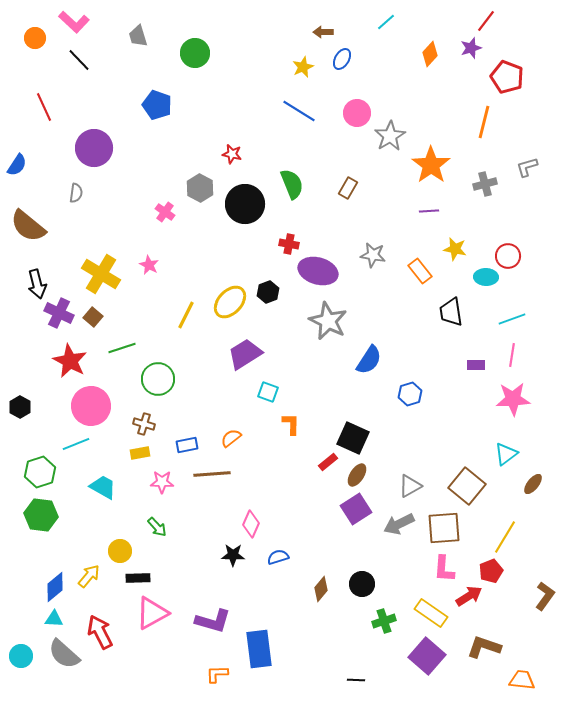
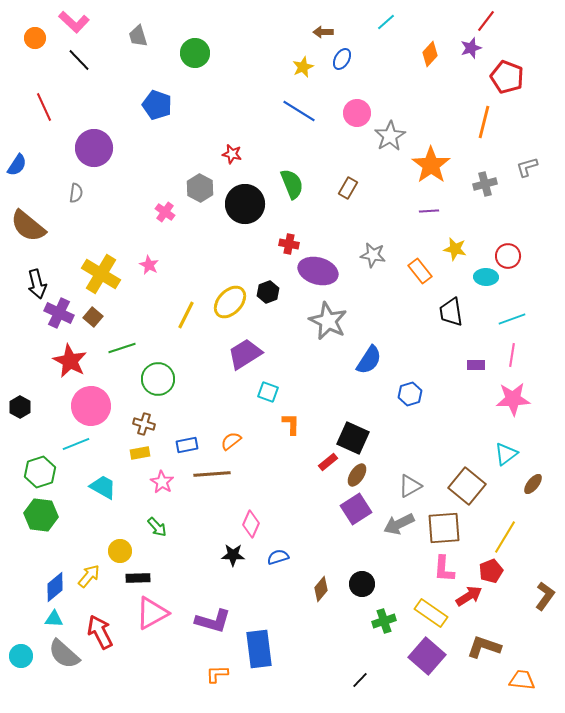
orange semicircle at (231, 438): moved 3 px down
pink star at (162, 482): rotated 30 degrees clockwise
black line at (356, 680): moved 4 px right; rotated 48 degrees counterclockwise
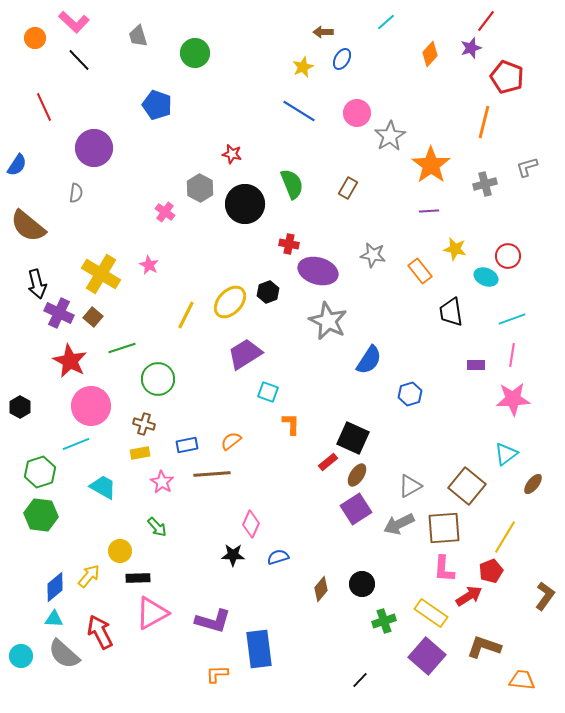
cyan ellipse at (486, 277): rotated 20 degrees clockwise
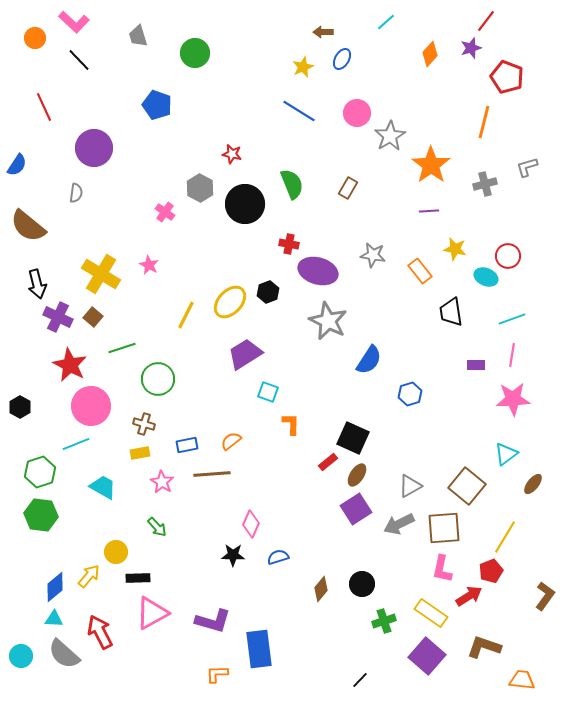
purple cross at (59, 313): moved 1 px left, 4 px down
red star at (70, 361): moved 4 px down
yellow circle at (120, 551): moved 4 px left, 1 px down
pink L-shape at (444, 569): moved 2 px left; rotated 8 degrees clockwise
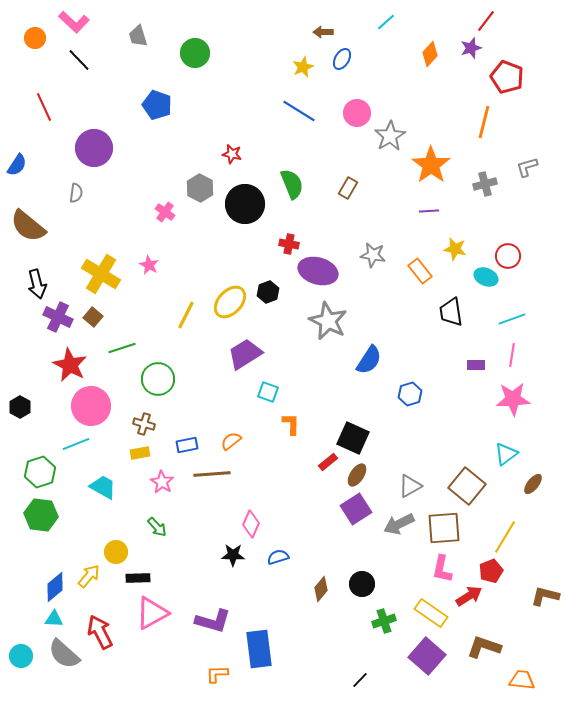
brown L-shape at (545, 596): rotated 112 degrees counterclockwise
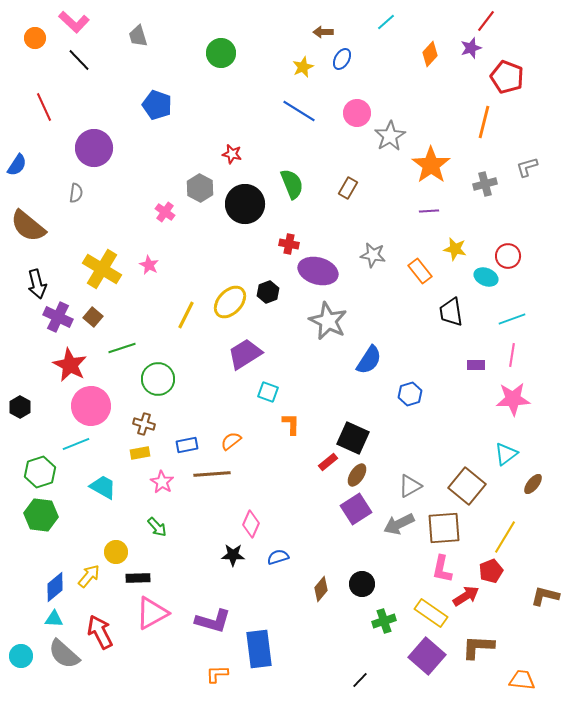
green circle at (195, 53): moved 26 px right
yellow cross at (101, 274): moved 1 px right, 5 px up
red arrow at (469, 596): moved 3 px left
brown L-shape at (484, 647): moved 6 px left; rotated 16 degrees counterclockwise
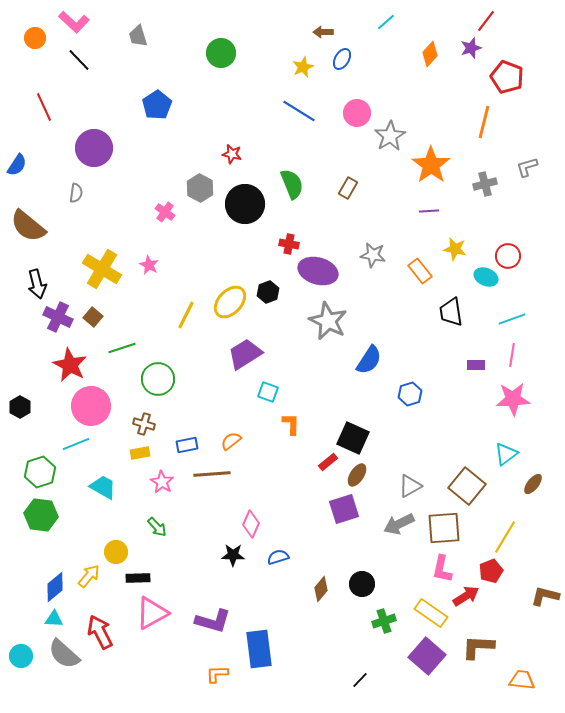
blue pentagon at (157, 105): rotated 20 degrees clockwise
purple square at (356, 509): moved 12 px left; rotated 16 degrees clockwise
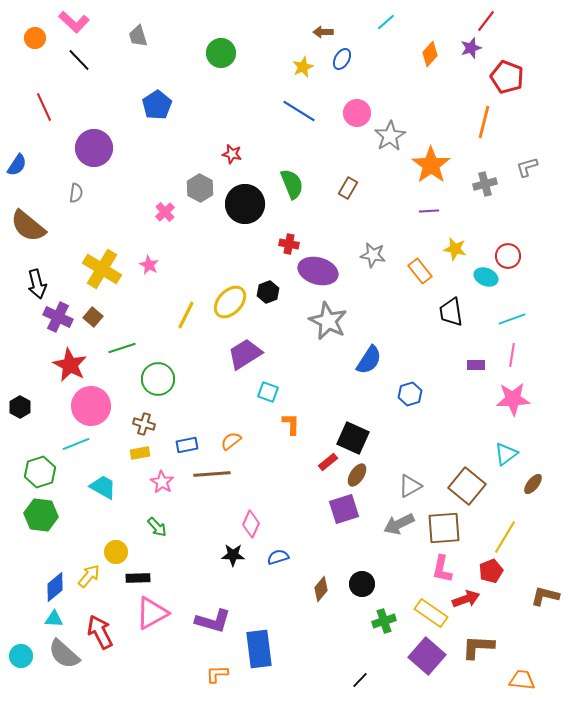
pink cross at (165, 212): rotated 12 degrees clockwise
red arrow at (466, 596): moved 3 px down; rotated 12 degrees clockwise
